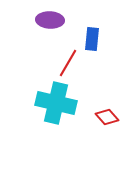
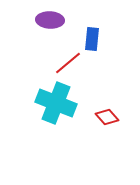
red line: rotated 20 degrees clockwise
cyan cross: rotated 9 degrees clockwise
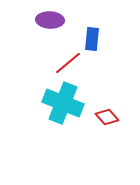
cyan cross: moved 7 px right
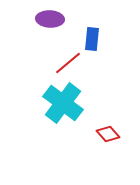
purple ellipse: moved 1 px up
cyan cross: rotated 15 degrees clockwise
red diamond: moved 1 px right, 17 px down
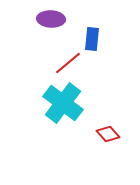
purple ellipse: moved 1 px right
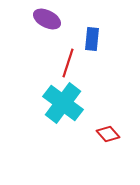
purple ellipse: moved 4 px left; rotated 24 degrees clockwise
red line: rotated 32 degrees counterclockwise
